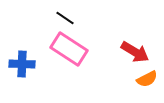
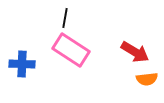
black line: rotated 66 degrees clockwise
pink rectangle: moved 2 px right, 1 px down
orange semicircle: rotated 20 degrees clockwise
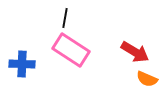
orange semicircle: rotated 30 degrees clockwise
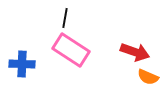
red arrow: rotated 12 degrees counterclockwise
orange semicircle: moved 1 px right, 2 px up
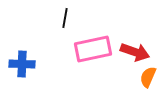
pink rectangle: moved 22 px right, 1 px up; rotated 45 degrees counterclockwise
orange semicircle: rotated 90 degrees clockwise
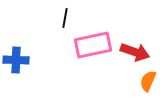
pink rectangle: moved 4 px up
blue cross: moved 6 px left, 4 px up
orange semicircle: moved 4 px down
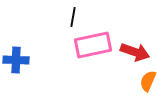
black line: moved 8 px right, 1 px up
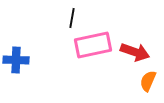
black line: moved 1 px left, 1 px down
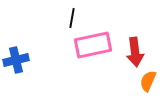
red arrow: rotated 64 degrees clockwise
blue cross: rotated 15 degrees counterclockwise
